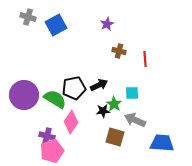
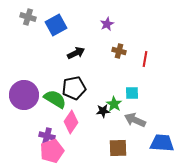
red line: rotated 14 degrees clockwise
black arrow: moved 23 px left, 32 px up
brown square: moved 3 px right, 11 px down; rotated 18 degrees counterclockwise
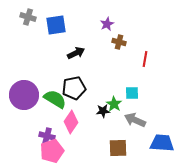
blue square: rotated 20 degrees clockwise
brown cross: moved 9 px up
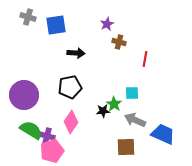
black arrow: rotated 30 degrees clockwise
black pentagon: moved 4 px left, 1 px up
green semicircle: moved 24 px left, 31 px down
blue trapezoid: moved 1 px right, 9 px up; rotated 20 degrees clockwise
brown square: moved 8 px right, 1 px up
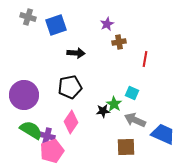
blue square: rotated 10 degrees counterclockwise
brown cross: rotated 24 degrees counterclockwise
cyan square: rotated 24 degrees clockwise
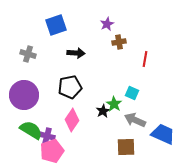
gray cross: moved 37 px down
black star: rotated 24 degrees counterclockwise
pink diamond: moved 1 px right, 2 px up
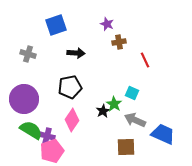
purple star: rotated 24 degrees counterclockwise
red line: moved 1 px down; rotated 35 degrees counterclockwise
purple circle: moved 4 px down
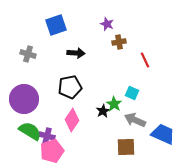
green semicircle: moved 1 px left, 1 px down
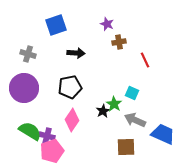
purple circle: moved 11 px up
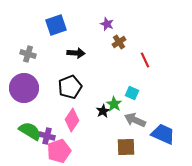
brown cross: rotated 24 degrees counterclockwise
black pentagon: rotated 10 degrees counterclockwise
pink pentagon: moved 7 px right
